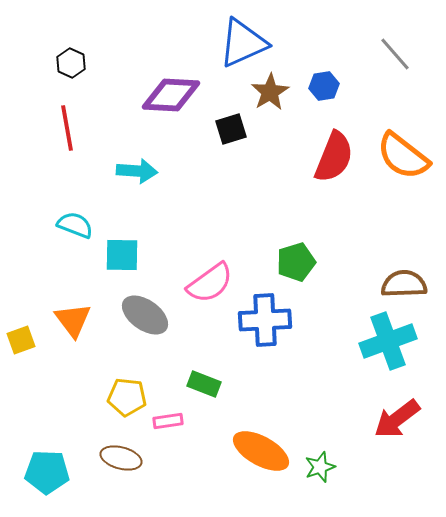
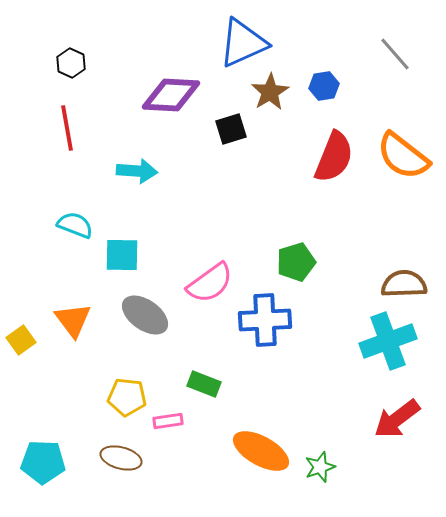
yellow square: rotated 16 degrees counterclockwise
cyan pentagon: moved 4 px left, 10 px up
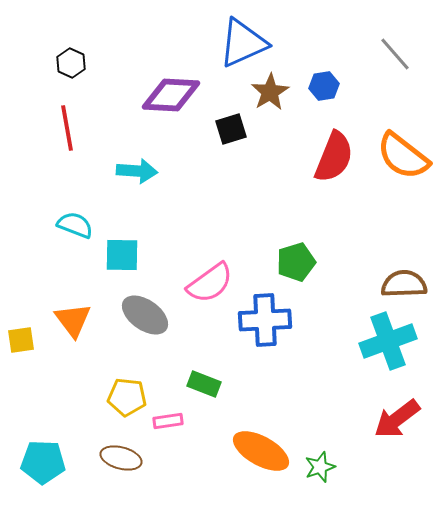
yellow square: rotated 28 degrees clockwise
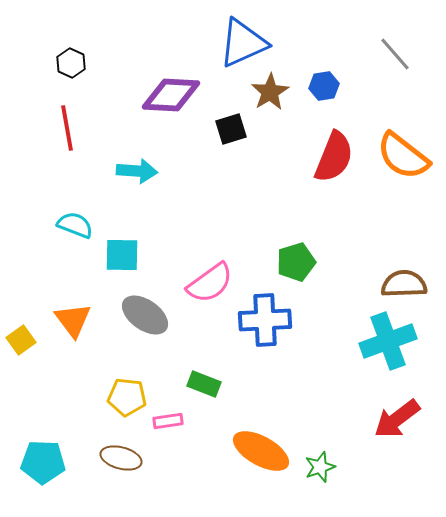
yellow square: rotated 28 degrees counterclockwise
